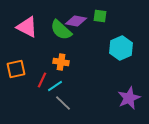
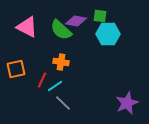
cyan hexagon: moved 13 px left, 14 px up; rotated 25 degrees clockwise
purple star: moved 2 px left, 5 px down
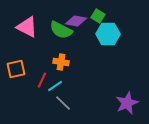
green square: moved 2 px left; rotated 24 degrees clockwise
green semicircle: rotated 15 degrees counterclockwise
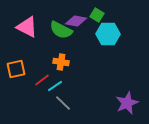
green square: moved 1 px left, 1 px up
red line: rotated 28 degrees clockwise
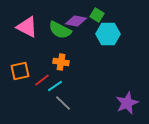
green semicircle: moved 1 px left
orange square: moved 4 px right, 2 px down
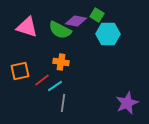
pink triangle: rotated 10 degrees counterclockwise
gray line: rotated 54 degrees clockwise
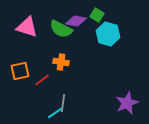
green semicircle: moved 1 px right, 1 px up
cyan hexagon: rotated 15 degrees clockwise
cyan line: moved 27 px down
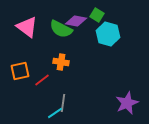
pink triangle: rotated 20 degrees clockwise
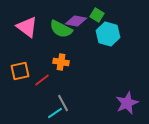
gray line: rotated 36 degrees counterclockwise
